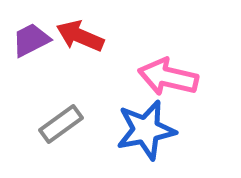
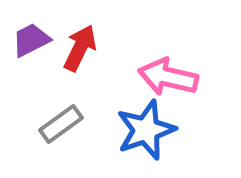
red arrow: moved 12 px down; rotated 93 degrees clockwise
blue star: rotated 8 degrees counterclockwise
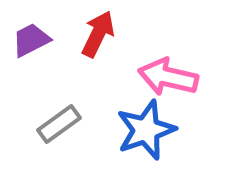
red arrow: moved 18 px right, 14 px up
gray rectangle: moved 2 px left
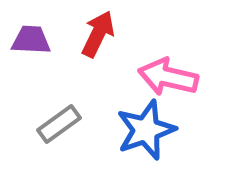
purple trapezoid: rotated 30 degrees clockwise
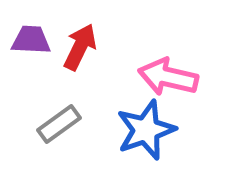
red arrow: moved 18 px left, 13 px down
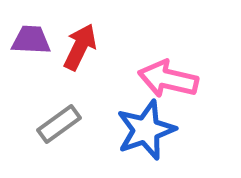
pink arrow: moved 2 px down
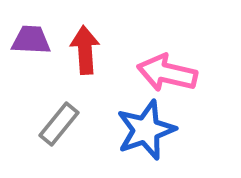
red arrow: moved 5 px right, 3 px down; rotated 30 degrees counterclockwise
pink arrow: moved 1 px left, 6 px up
gray rectangle: rotated 15 degrees counterclockwise
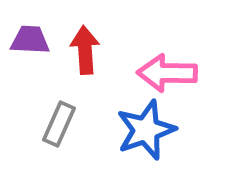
purple trapezoid: moved 1 px left
pink arrow: rotated 12 degrees counterclockwise
gray rectangle: rotated 15 degrees counterclockwise
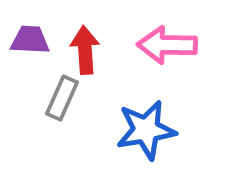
pink arrow: moved 28 px up
gray rectangle: moved 3 px right, 26 px up
blue star: rotated 10 degrees clockwise
